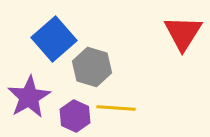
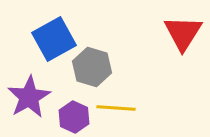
blue square: rotated 12 degrees clockwise
purple hexagon: moved 1 px left, 1 px down
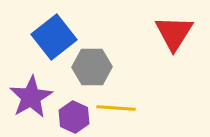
red triangle: moved 9 px left
blue square: moved 2 px up; rotated 9 degrees counterclockwise
gray hexagon: rotated 18 degrees counterclockwise
purple star: moved 2 px right
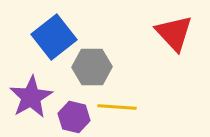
red triangle: rotated 15 degrees counterclockwise
yellow line: moved 1 px right, 1 px up
purple hexagon: rotated 12 degrees counterclockwise
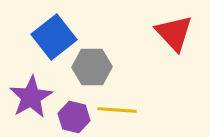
yellow line: moved 3 px down
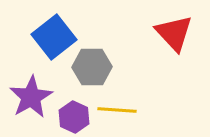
purple hexagon: rotated 12 degrees clockwise
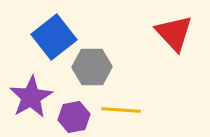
yellow line: moved 4 px right
purple hexagon: rotated 24 degrees clockwise
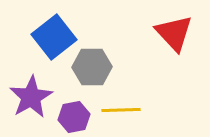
yellow line: rotated 6 degrees counterclockwise
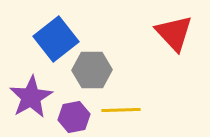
blue square: moved 2 px right, 2 px down
gray hexagon: moved 3 px down
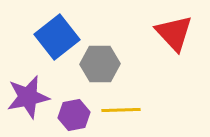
blue square: moved 1 px right, 2 px up
gray hexagon: moved 8 px right, 6 px up
purple star: moved 3 px left; rotated 18 degrees clockwise
purple hexagon: moved 2 px up
